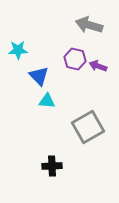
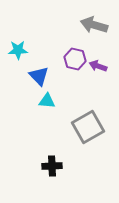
gray arrow: moved 5 px right
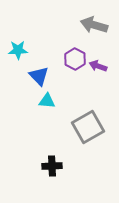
purple hexagon: rotated 15 degrees clockwise
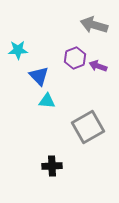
purple hexagon: moved 1 px up; rotated 10 degrees clockwise
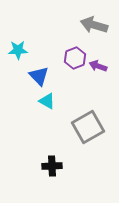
cyan triangle: rotated 24 degrees clockwise
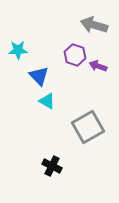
purple hexagon: moved 3 px up; rotated 20 degrees counterclockwise
black cross: rotated 30 degrees clockwise
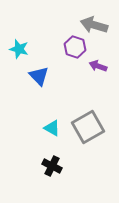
cyan star: moved 1 px right, 1 px up; rotated 18 degrees clockwise
purple hexagon: moved 8 px up
cyan triangle: moved 5 px right, 27 px down
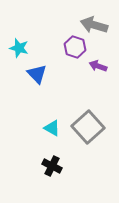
cyan star: moved 1 px up
blue triangle: moved 2 px left, 2 px up
gray square: rotated 12 degrees counterclockwise
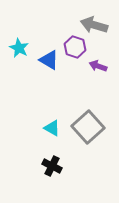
cyan star: rotated 12 degrees clockwise
blue triangle: moved 12 px right, 14 px up; rotated 15 degrees counterclockwise
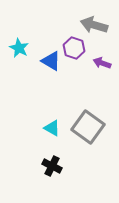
purple hexagon: moved 1 px left, 1 px down
blue triangle: moved 2 px right, 1 px down
purple arrow: moved 4 px right, 3 px up
gray square: rotated 12 degrees counterclockwise
